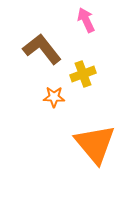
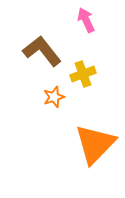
brown L-shape: moved 2 px down
orange star: rotated 20 degrees counterclockwise
orange triangle: rotated 24 degrees clockwise
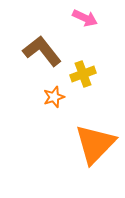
pink arrow: moved 1 px left, 2 px up; rotated 140 degrees clockwise
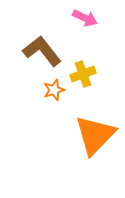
orange star: moved 7 px up
orange triangle: moved 9 px up
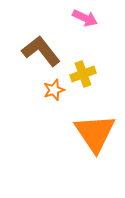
brown L-shape: moved 1 px left
orange triangle: moved 2 px up; rotated 18 degrees counterclockwise
